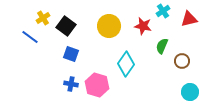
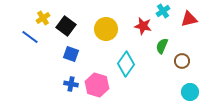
yellow circle: moved 3 px left, 3 px down
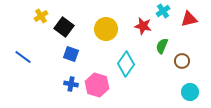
yellow cross: moved 2 px left, 2 px up
black square: moved 2 px left, 1 px down
blue line: moved 7 px left, 20 px down
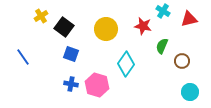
cyan cross: rotated 24 degrees counterclockwise
blue line: rotated 18 degrees clockwise
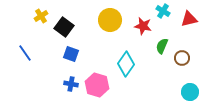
yellow circle: moved 4 px right, 9 px up
blue line: moved 2 px right, 4 px up
brown circle: moved 3 px up
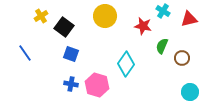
yellow circle: moved 5 px left, 4 px up
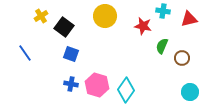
cyan cross: rotated 24 degrees counterclockwise
cyan diamond: moved 26 px down
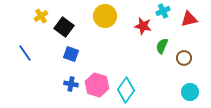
cyan cross: rotated 32 degrees counterclockwise
brown circle: moved 2 px right
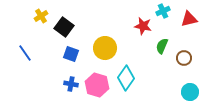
yellow circle: moved 32 px down
cyan diamond: moved 12 px up
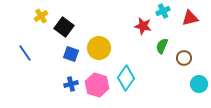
red triangle: moved 1 px right, 1 px up
yellow circle: moved 6 px left
blue cross: rotated 24 degrees counterclockwise
cyan circle: moved 9 px right, 8 px up
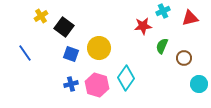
red star: rotated 18 degrees counterclockwise
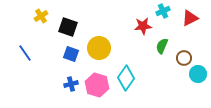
red triangle: rotated 12 degrees counterclockwise
black square: moved 4 px right; rotated 18 degrees counterclockwise
cyan circle: moved 1 px left, 10 px up
